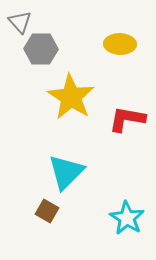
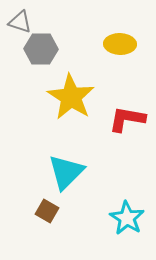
gray triangle: rotated 30 degrees counterclockwise
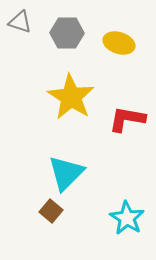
yellow ellipse: moved 1 px left, 1 px up; rotated 16 degrees clockwise
gray hexagon: moved 26 px right, 16 px up
cyan triangle: moved 1 px down
brown square: moved 4 px right; rotated 10 degrees clockwise
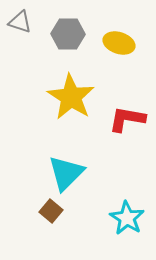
gray hexagon: moved 1 px right, 1 px down
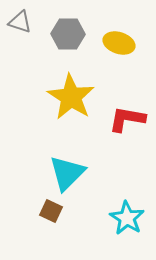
cyan triangle: moved 1 px right
brown square: rotated 15 degrees counterclockwise
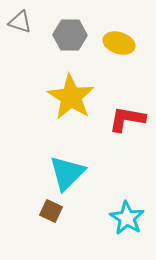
gray hexagon: moved 2 px right, 1 px down
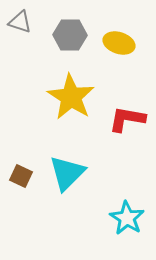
brown square: moved 30 px left, 35 px up
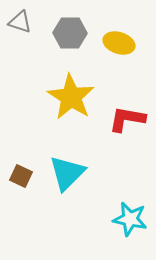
gray hexagon: moved 2 px up
cyan star: moved 3 px right, 1 px down; rotated 20 degrees counterclockwise
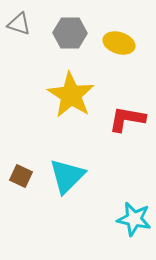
gray triangle: moved 1 px left, 2 px down
yellow star: moved 2 px up
cyan triangle: moved 3 px down
cyan star: moved 4 px right
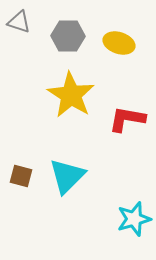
gray triangle: moved 2 px up
gray hexagon: moved 2 px left, 3 px down
brown square: rotated 10 degrees counterclockwise
cyan star: rotated 28 degrees counterclockwise
